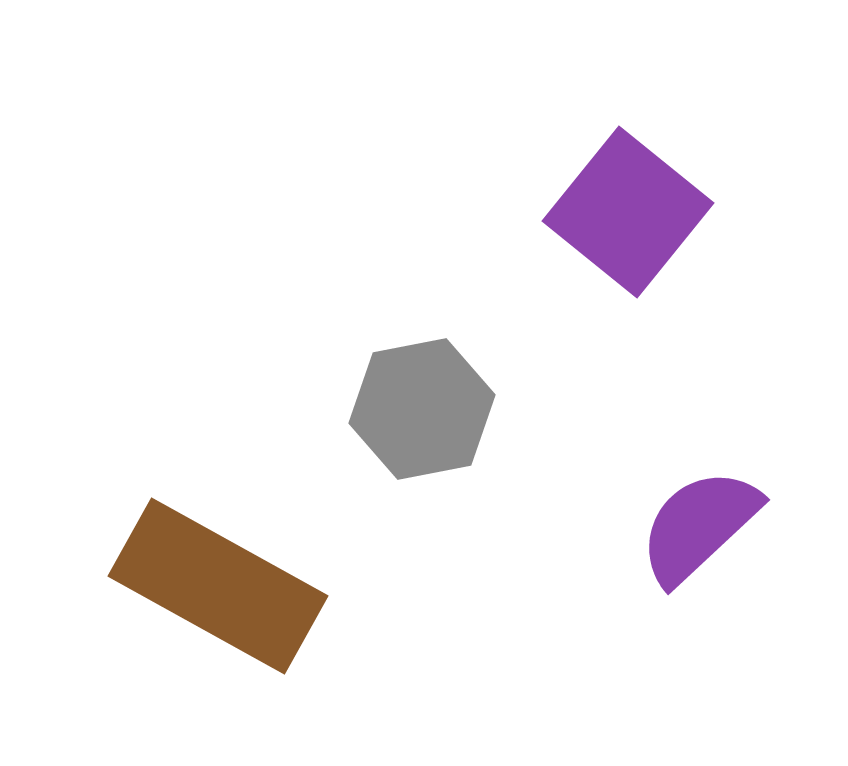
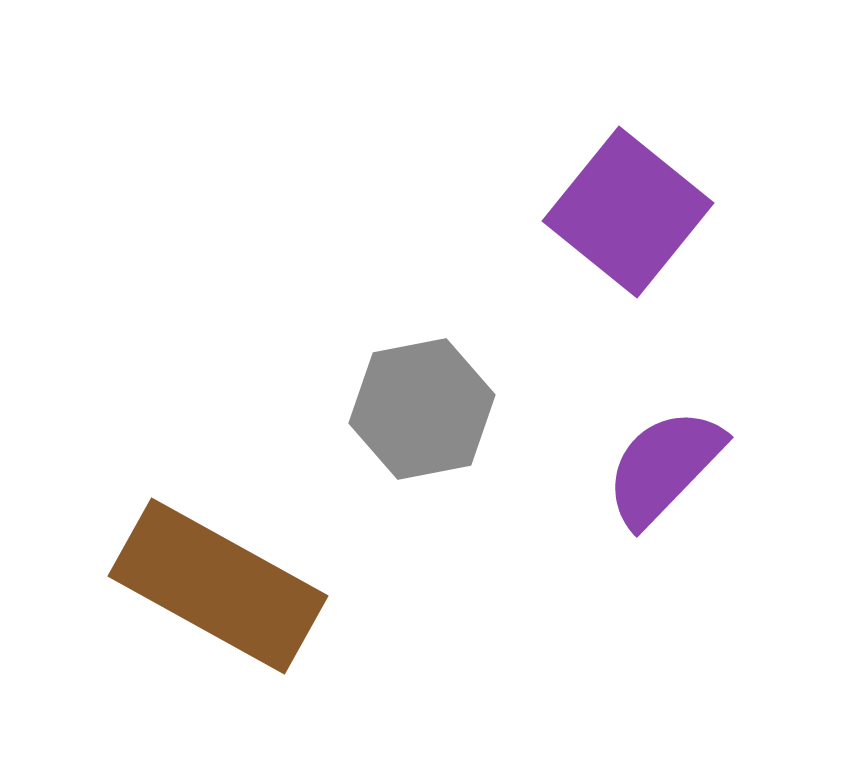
purple semicircle: moved 35 px left, 59 px up; rotated 3 degrees counterclockwise
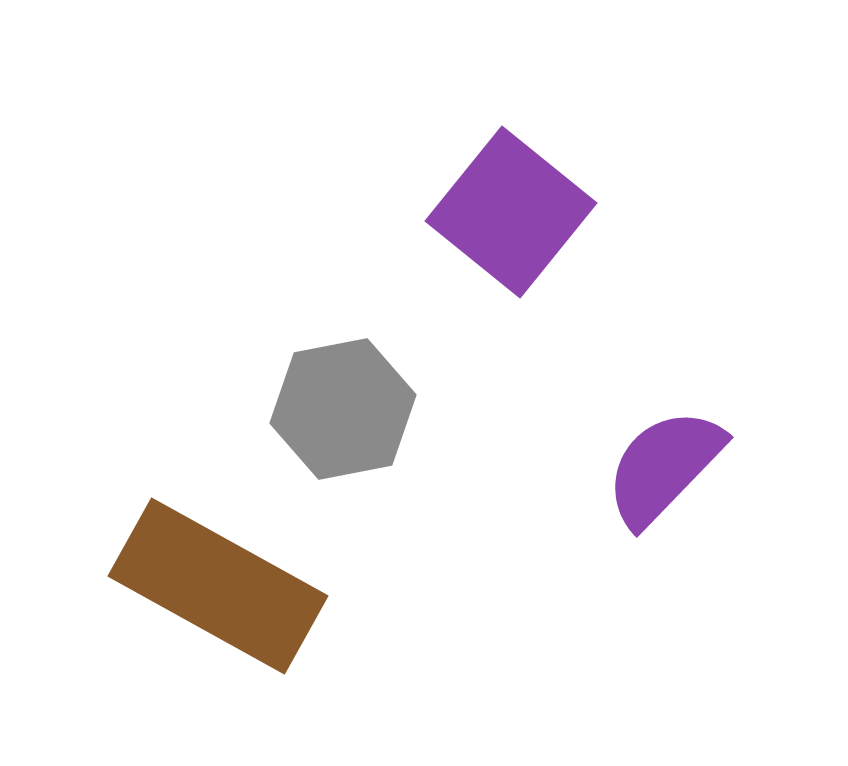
purple square: moved 117 px left
gray hexagon: moved 79 px left
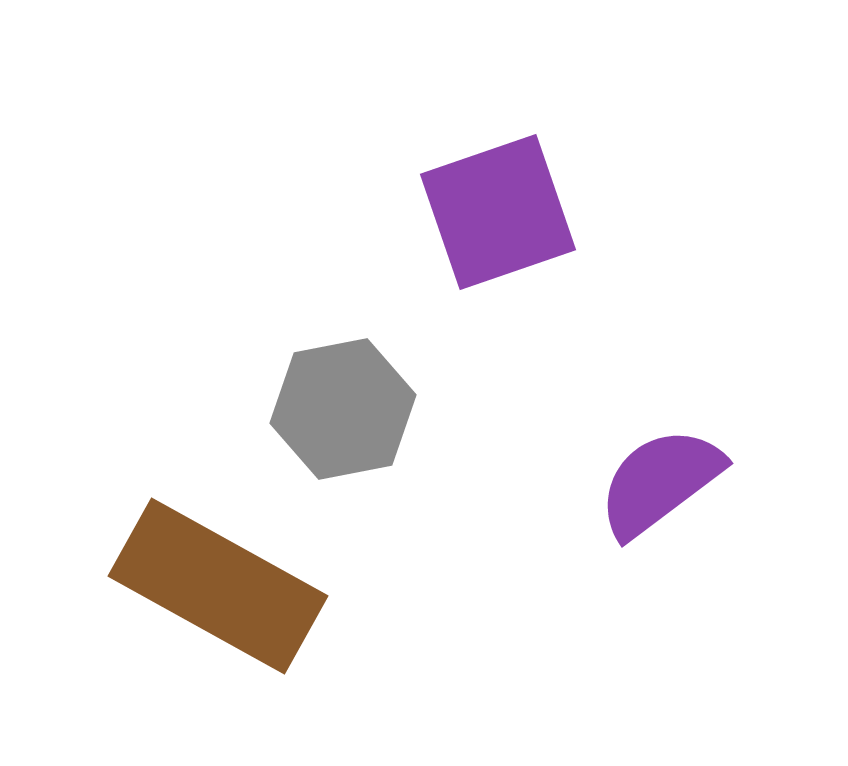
purple square: moved 13 px left; rotated 32 degrees clockwise
purple semicircle: moved 4 px left, 15 px down; rotated 9 degrees clockwise
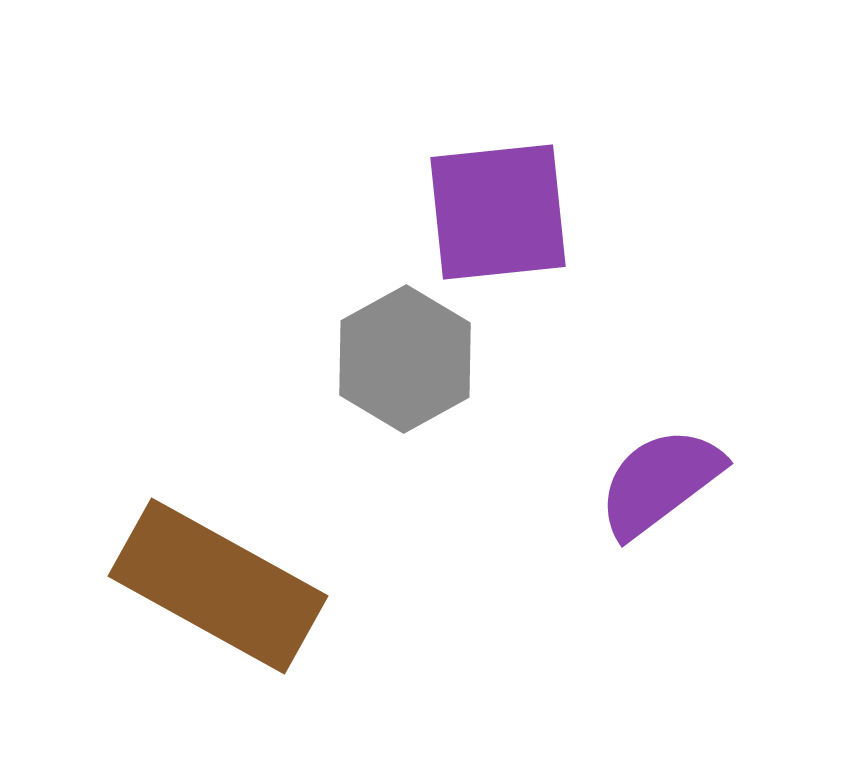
purple square: rotated 13 degrees clockwise
gray hexagon: moved 62 px right, 50 px up; rotated 18 degrees counterclockwise
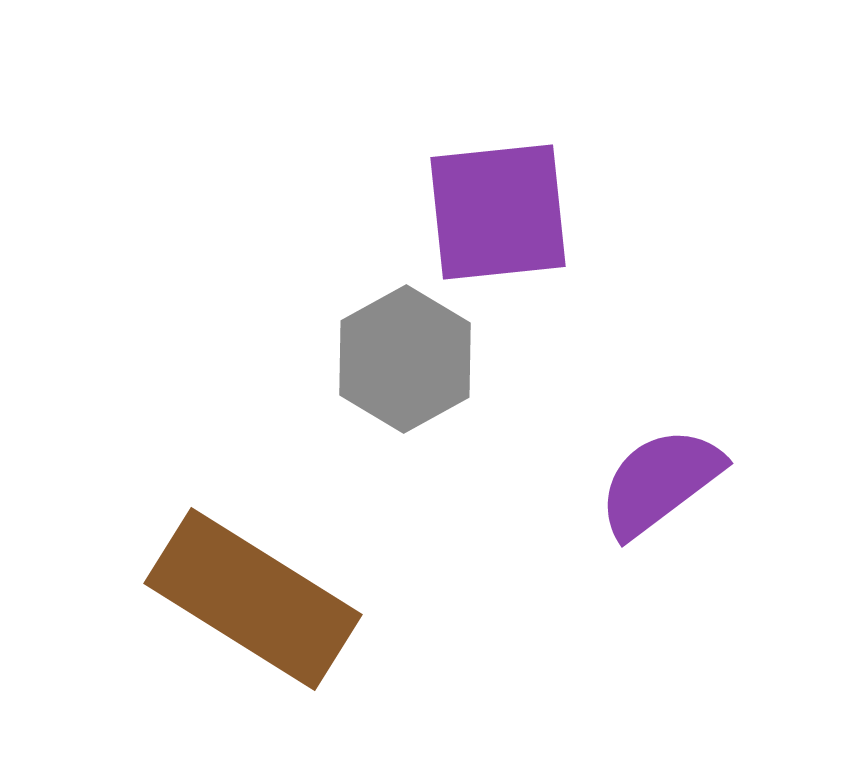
brown rectangle: moved 35 px right, 13 px down; rotated 3 degrees clockwise
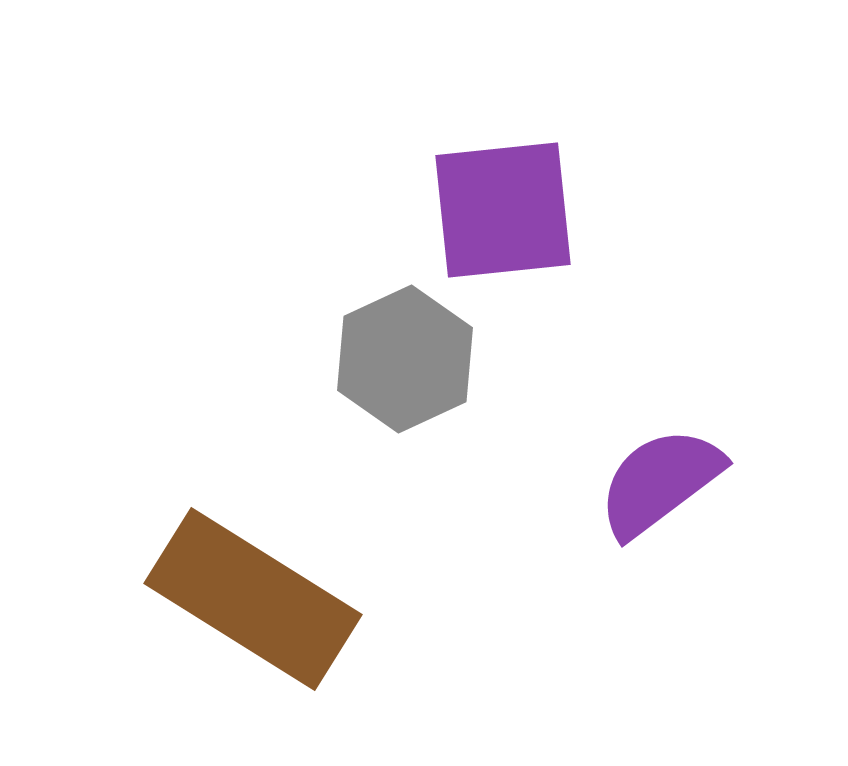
purple square: moved 5 px right, 2 px up
gray hexagon: rotated 4 degrees clockwise
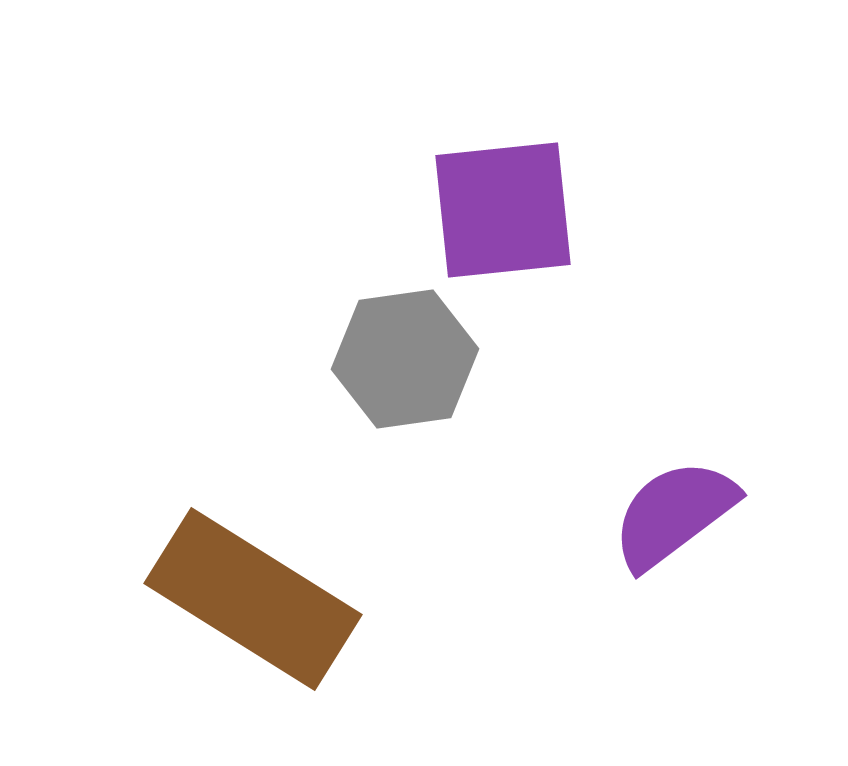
gray hexagon: rotated 17 degrees clockwise
purple semicircle: moved 14 px right, 32 px down
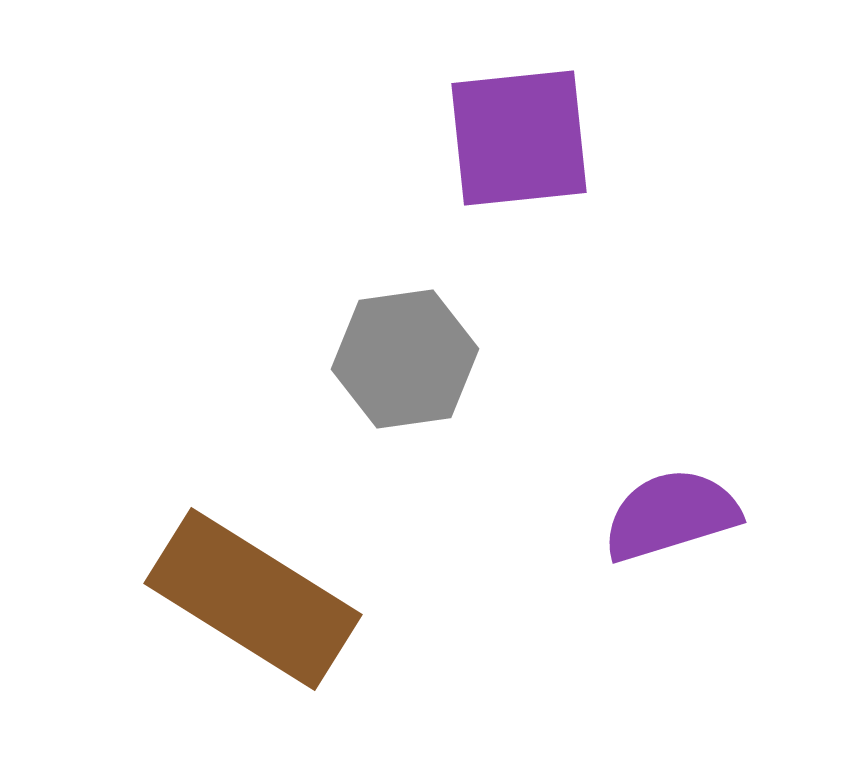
purple square: moved 16 px right, 72 px up
purple semicircle: moved 3 px left, 1 px down; rotated 20 degrees clockwise
